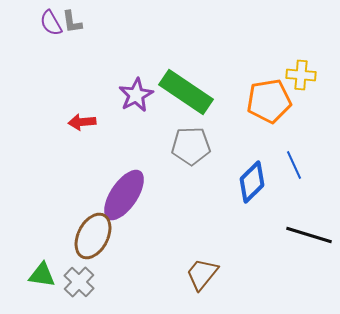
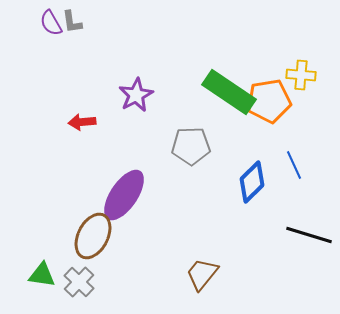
green rectangle: moved 43 px right
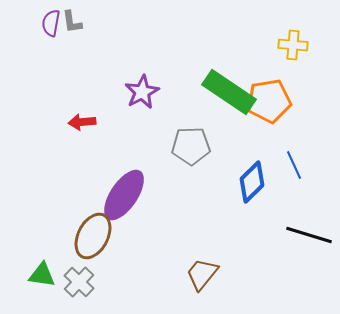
purple semicircle: rotated 40 degrees clockwise
yellow cross: moved 8 px left, 30 px up
purple star: moved 6 px right, 3 px up
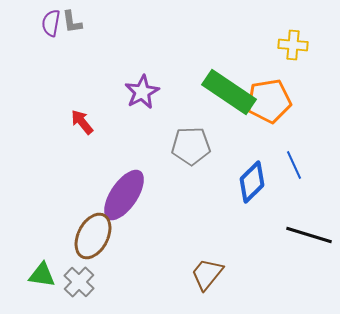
red arrow: rotated 56 degrees clockwise
brown trapezoid: moved 5 px right
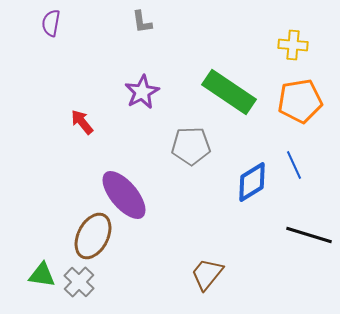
gray L-shape: moved 70 px right
orange pentagon: moved 31 px right
blue diamond: rotated 12 degrees clockwise
purple ellipse: rotated 74 degrees counterclockwise
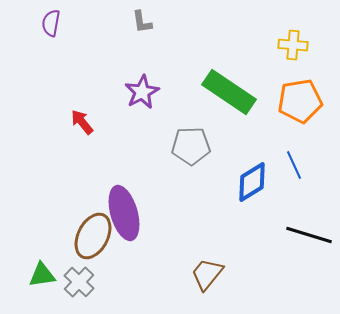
purple ellipse: moved 18 px down; rotated 24 degrees clockwise
green triangle: rotated 16 degrees counterclockwise
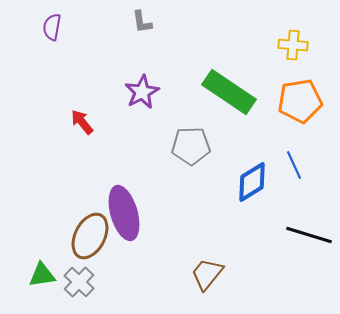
purple semicircle: moved 1 px right, 4 px down
brown ellipse: moved 3 px left
